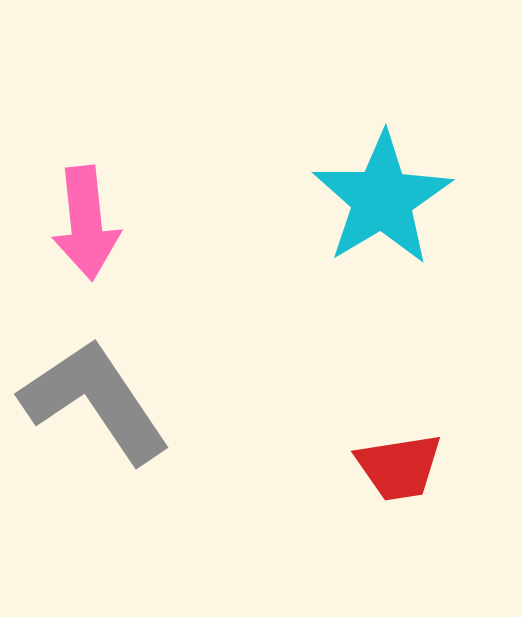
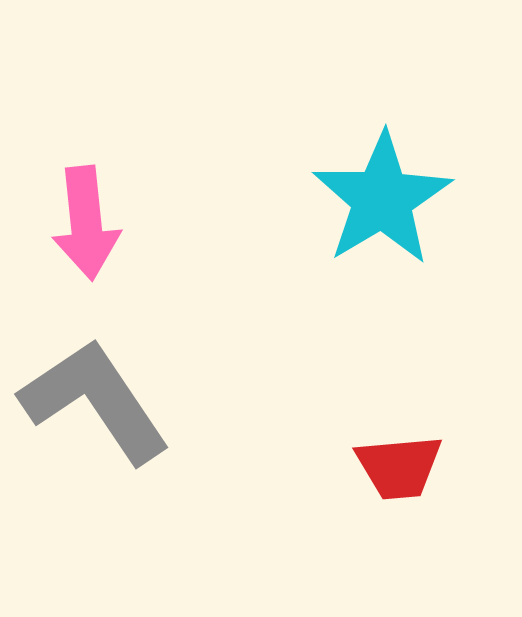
red trapezoid: rotated 4 degrees clockwise
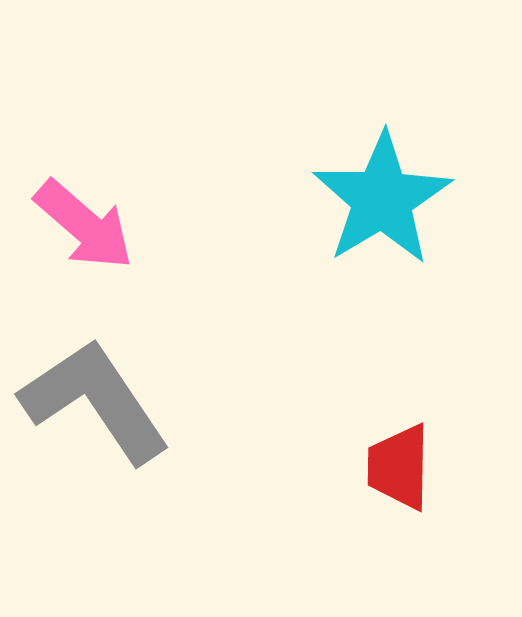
pink arrow: moved 2 px left, 2 px down; rotated 43 degrees counterclockwise
red trapezoid: rotated 96 degrees clockwise
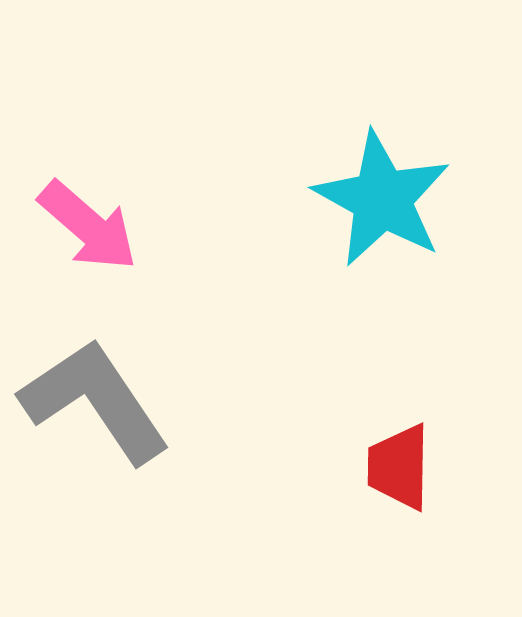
cyan star: rotated 12 degrees counterclockwise
pink arrow: moved 4 px right, 1 px down
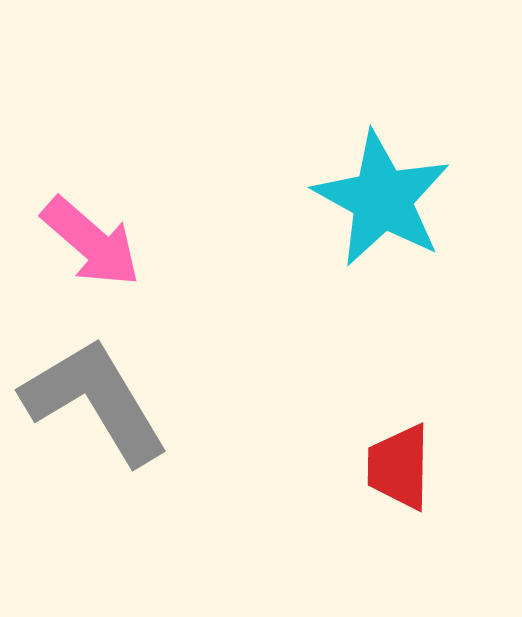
pink arrow: moved 3 px right, 16 px down
gray L-shape: rotated 3 degrees clockwise
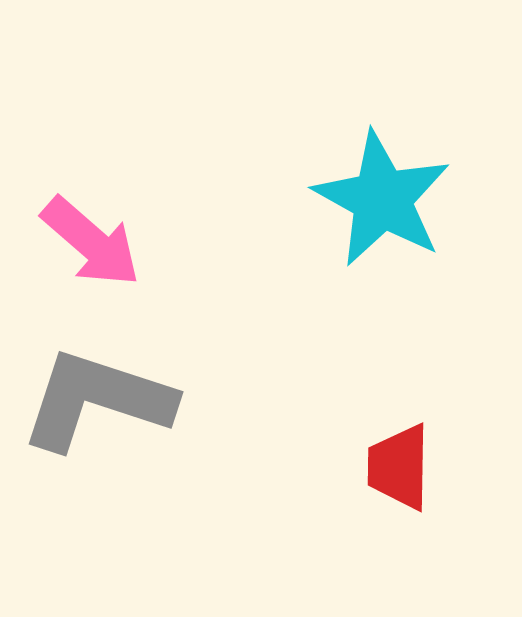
gray L-shape: moved 2 px right, 1 px up; rotated 41 degrees counterclockwise
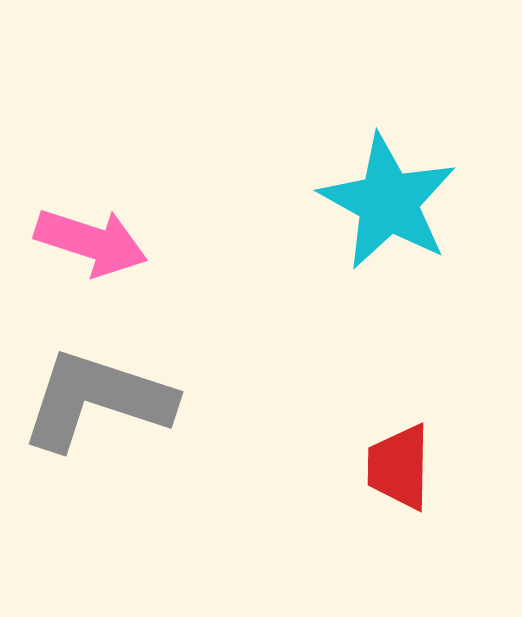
cyan star: moved 6 px right, 3 px down
pink arrow: rotated 23 degrees counterclockwise
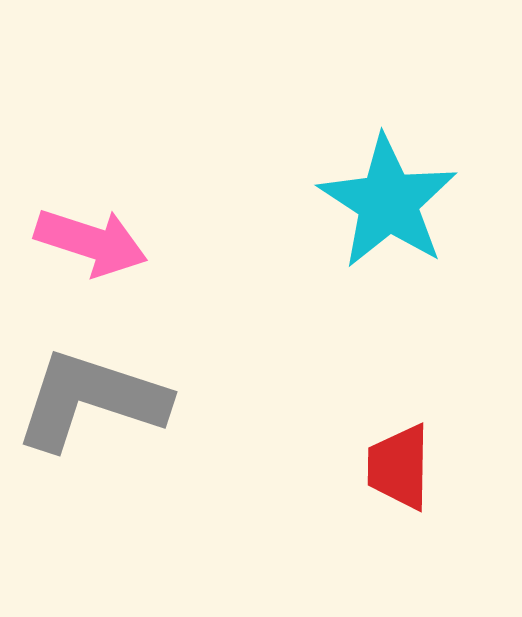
cyan star: rotated 4 degrees clockwise
gray L-shape: moved 6 px left
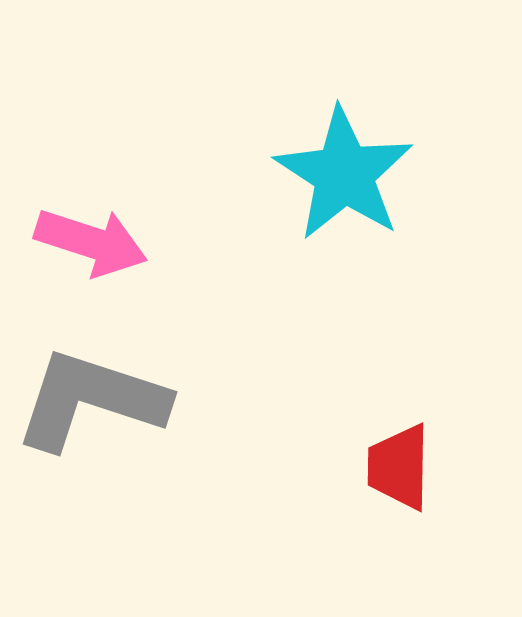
cyan star: moved 44 px left, 28 px up
